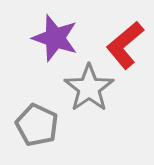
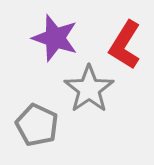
red L-shape: rotated 18 degrees counterclockwise
gray star: moved 1 px down
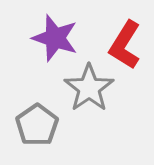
gray star: moved 1 px up
gray pentagon: rotated 12 degrees clockwise
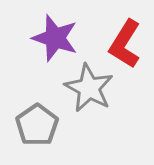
red L-shape: moved 1 px up
gray star: rotated 9 degrees counterclockwise
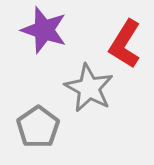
purple star: moved 11 px left, 8 px up
gray pentagon: moved 1 px right, 2 px down
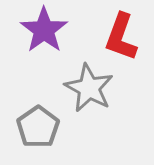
purple star: rotated 18 degrees clockwise
red L-shape: moved 4 px left, 7 px up; rotated 12 degrees counterclockwise
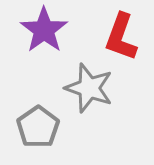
gray star: rotated 9 degrees counterclockwise
